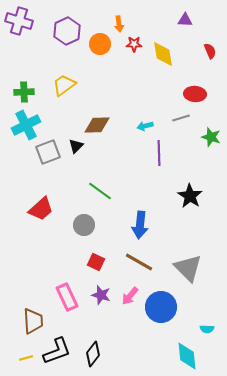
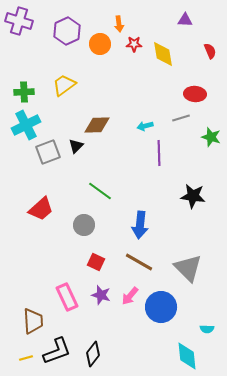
black star: moved 3 px right; rotated 25 degrees counterclockwise
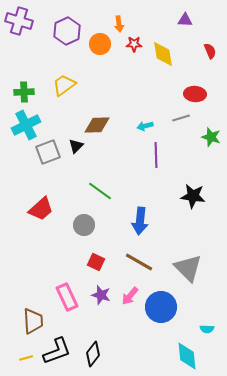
purple line: moved 3 px left, 2 px down
blue arrow: moved 4 px up
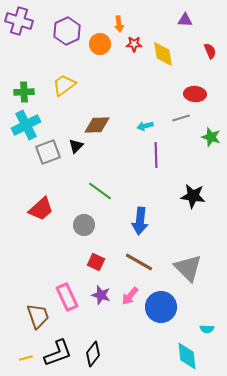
brown trapezoid: moved 5 px right, 5 px up; rotated 16 degrees counterclockwise
black L-shape: moved 1 px right, 2 px down
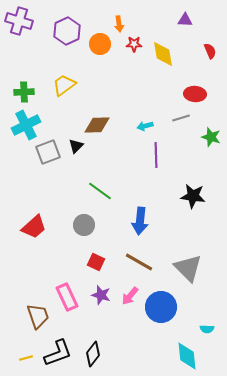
red trapezoid: moved 7 px left, 18 px down
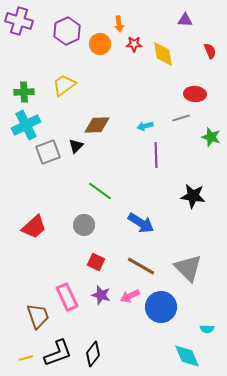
blue arrow: moved 1 px right, 2 px down; rotated 64 degrees counterclockwise
brown line: moved 2 px right, 4 px down
pink arrow: rotated 24 degrees clockwise
cyan diamond: rotated 16 degrees counterclockwise
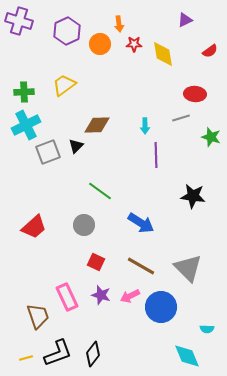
purple triangle: rotated 28 degrees counterclockwise
red semicircle: rotated 77 degrees clockwise
cyan arrow: rotated 77 degrees counterclockwise
